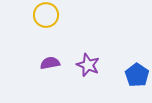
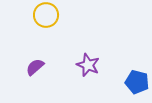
purple semicircle: moved 15 px left, 4 px down; rotated 30 degrees counterclockwise
blue pentagon: moved 7 px down; rotated 20 degrees counterclockwise
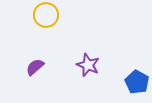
blue pentagon: rotated 15 degrees clockwise
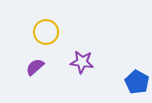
yellow circle: moved 17 px down
purple star: moved 6 px left, 3 px up; rotated 15 degrees counterclockwise
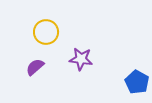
purple star: moved 1 px left, 3 px up
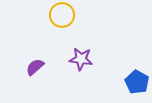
yellow circle: moved 16 px right, 17 px up
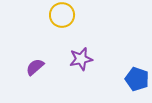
purple star: rotated 20 degrees counterclockwise
blue pentagon: moved 3 px up; rotated 10 degrees counterclockwise
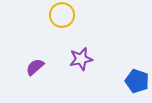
blue pentagon: moved 2 px down
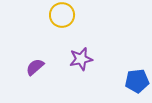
blue pentagon: rotated 25 degrees counterclockwise
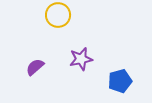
yellow circle: moved 4 px left
blue pentagon: moved 17 px left; rotated 10 degrees counterclockwise
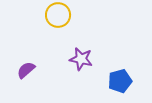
purple star: rotated 25 degrees clockwise
purple semicircle: moved 9 px left, 3 px down
